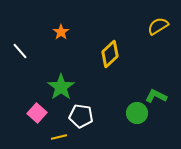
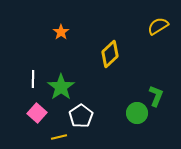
white line: moved 13 px right, 28 px down; rotated 42 degrees clockwise
green L-shape: rotated 85 degrees clockwise
white pentagon: rotated 30 degrees clockwise
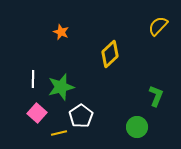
yellow semicircle: rotated 15 degrees counterclockwise
orange star: rotated 14 degrees counterclockwise
green star: rotated 20 degrees clockwise
green circle: moved 14 px down
yellow line: moved 4 px up
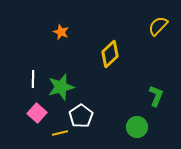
yellow line: moved 1 px right
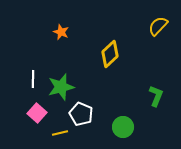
white pentagon: moved 2 px up; rotated 15 degrees counterclockwise
green circle: moved 14 px left
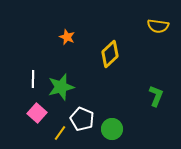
yellow semicircle: rotated 125 degrees counterclockwise
orange star: moved 6 px right, 5 px down
white pentagon: moved 1 px right, 5 px down
green circle: moved 11 px left, 2 px down
yellow line: rotated 42 degrees counterclockwise
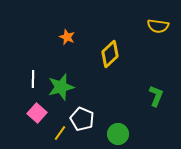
green circle: moved 6 px right, 5 px down
